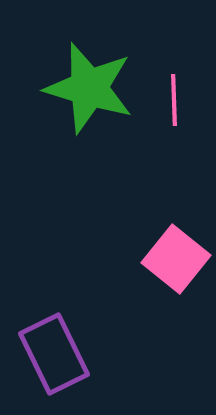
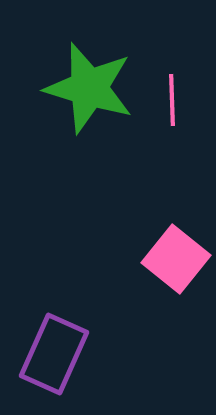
pink line: moved 2 px left
purple rectangle: rotated 50 degrees clockwise
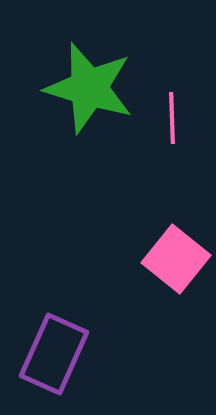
pink line: moved 18 px down
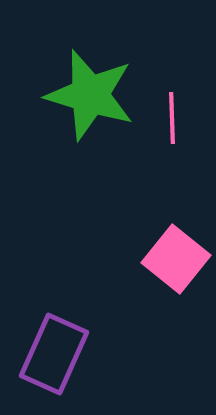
green star: moved 1 px right, 7 px down
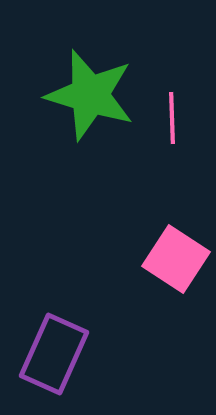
pink square: rotated 6 degrees counterclockwise
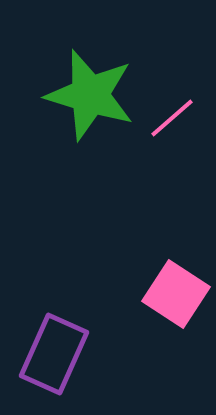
pink line: rotated 51 degrees clockwise
pink square: moved 35 px down
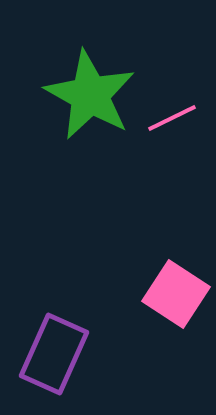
green star: rotated 12 degrees clockwise
pink line: rotated 15 degrees clockwise
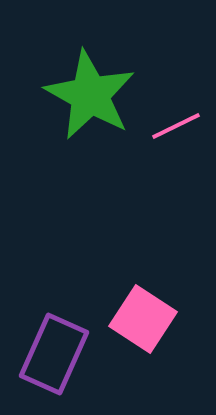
pink line: moved 4 px right, 8 px down
pink square: moved 33 px left, 25 px down
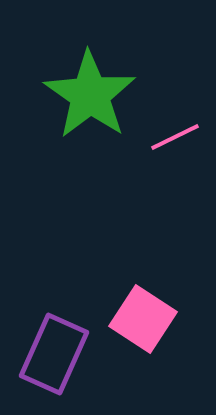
green star: rotated 6 degrees clockwise
pink line: moved 1 px left, 11 px down
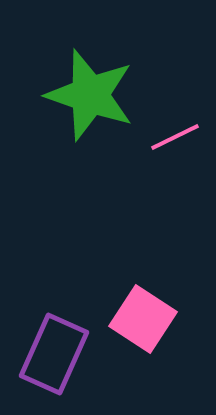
green star: rotated 16 degrees counterclockwise
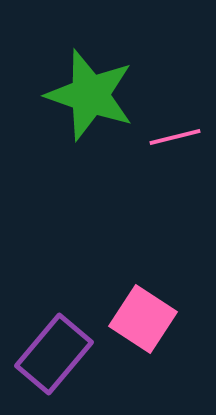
pink line: rotated 12 degrees clockwise
purple rectangle: rotated 16 degrees clockwise
